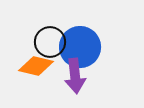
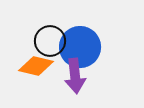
black circle: moved 1 px up
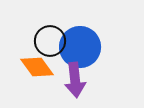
orange diamond: moved 1 px right, 1 px down; rotated 40 degrees clockwise
purple arrow: moved 4 px down
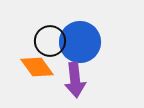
blue circle: moved 5 px up
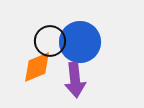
orange diamond: rotated 76 degrees counterclockwise
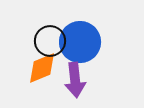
orange diamond: moved 5 px right, 1 px down
